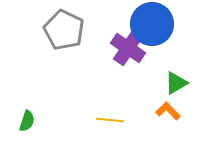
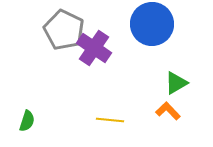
purple cross: moved 34 px left
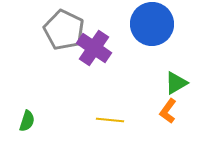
orange L-shape: rotated 100 degrees counterclockwise
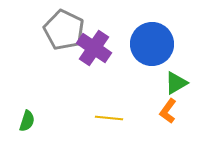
blue circle: moved 20 px down
yellow line: moved 1 px left, 2 px up
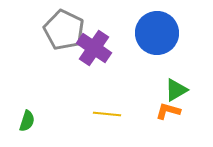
blue circle: moved 5 px right, 11 px up
green triangle: moved 7 px down
orange L-shape: rotated 70 degrees clockwise
yellow line: moved 2 px left, 4 px up
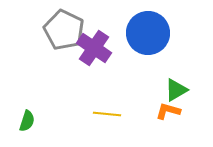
blue circle: moved 9 px left
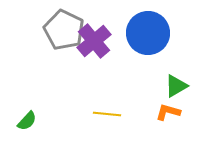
purple cross: moved 7 px up; rotated 16 degrees clockwise
green triangle: moved 4 px up
orange L-shape: moved 1 px down
green semicircle: rotated 25 degrees clockwise
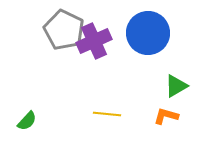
purple cross: rotated 16 degrees clockwise
orange L-shape: moved 2 px left, 4 px down
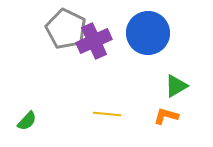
gray pentagon: moved 2 px right, 1 px up
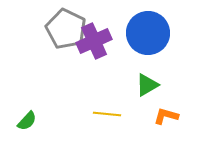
green triangle: moved 29 px left, 1 px up
